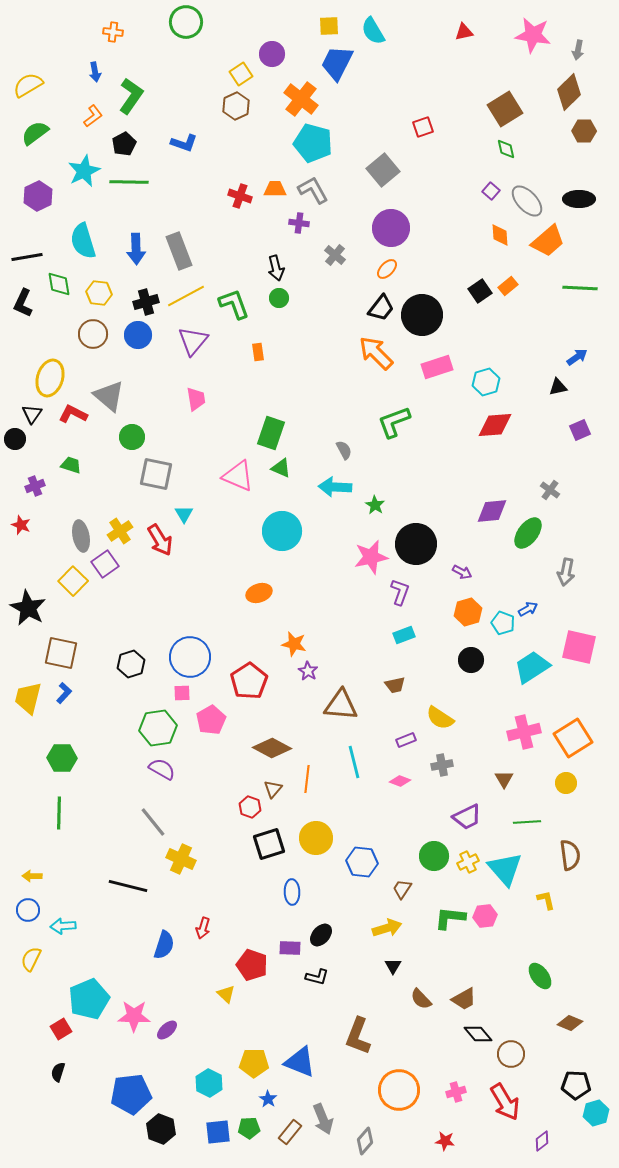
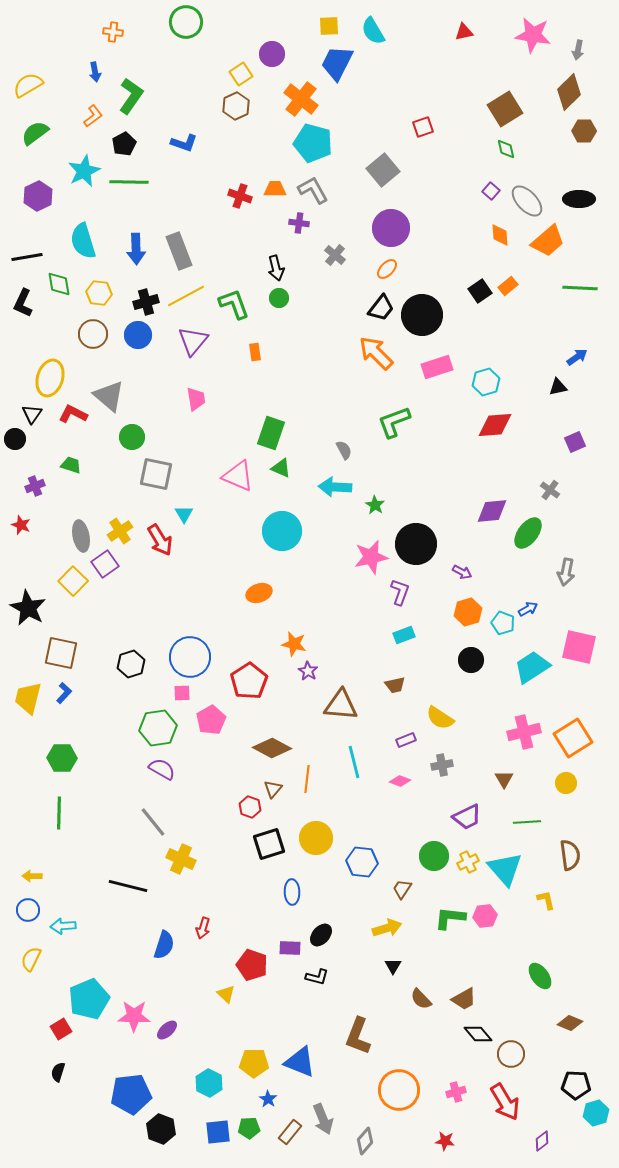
orange rectangle at (258, 352): moved 3 px left
purple square at (580, 430): moved 5 px left, 12 px down
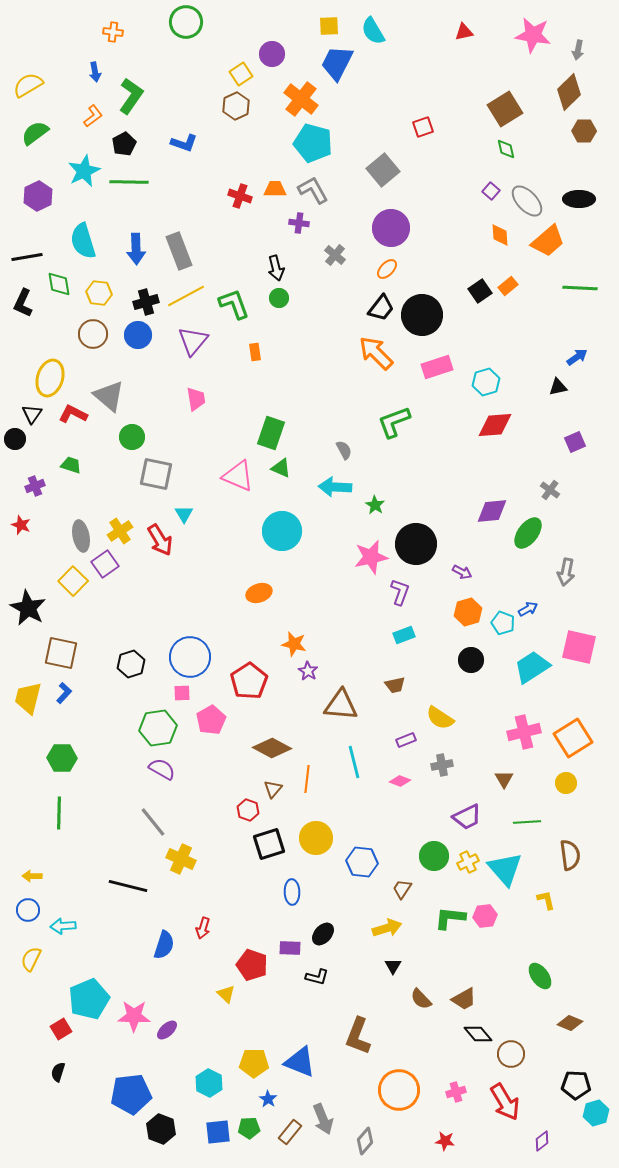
red hexagon at (250, 807): moved 2 px left, 3 px down
black ellipse at (321, 935): moved 2 px right, 1 px up
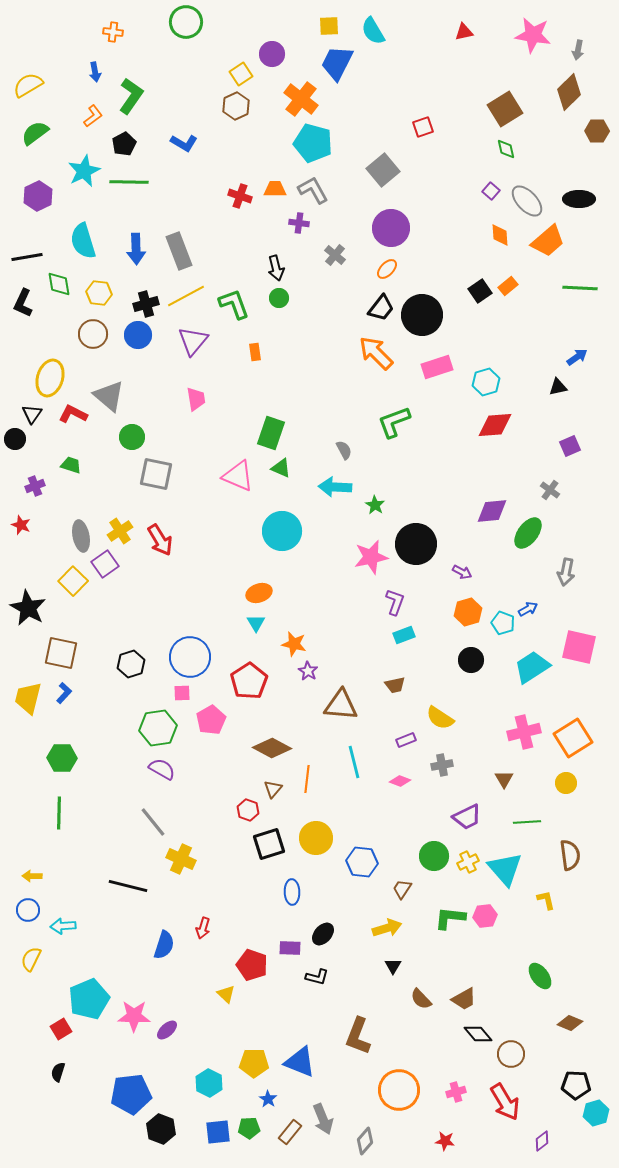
brown hexagon at (584, 131): moved 13 px right
blue L-shape at (184, 143): rotated 12 degrees clockwise
black cross at (146, 302): moved 2 px down
purple square at (575, 442): moved 5 px left, 4 px down
cyan triangle at (184, 514): moved 72 px right, 109 px down
purple L-shape at (400, 592): moved 5 px left, 10 px down
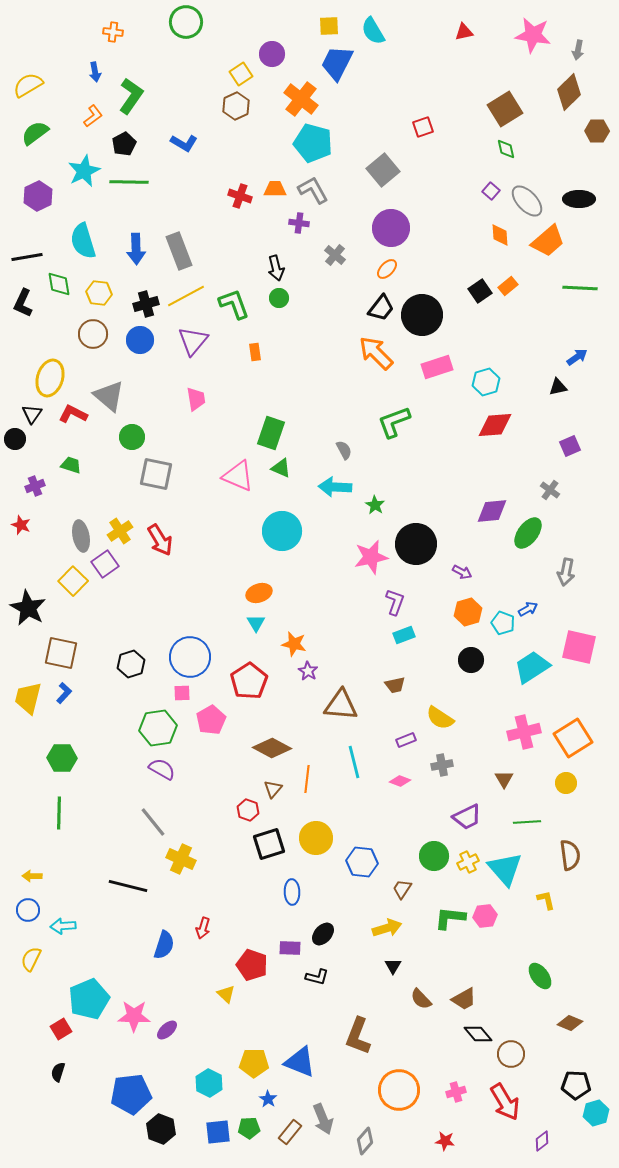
blue circle at (138, 335): moved 2 px right, 5 px down
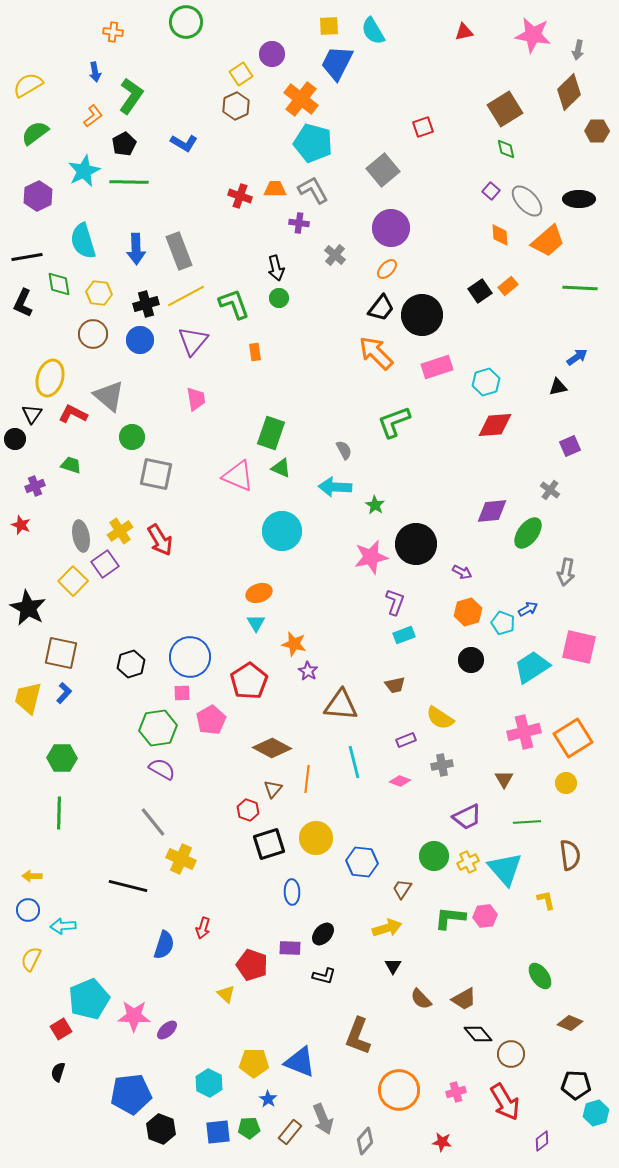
black L-shape at (317, 977): moved 7 px right, 1 px up
red star at (445, 1141): moved 3 px left, 1 px down
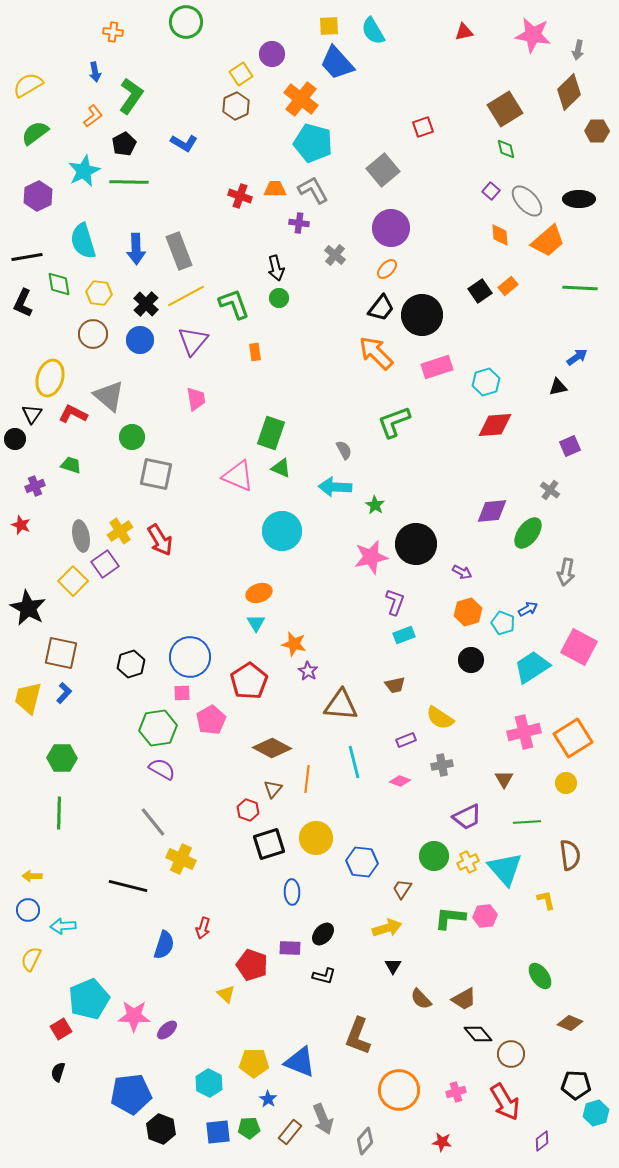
blue trapezoid at (337, 63): rotated 69 degrees counterclockwise
black cross at (146, 304): rotated 30 degrees counterclockwise
pink square at (579, 647): rotated 15 degrees clockwise
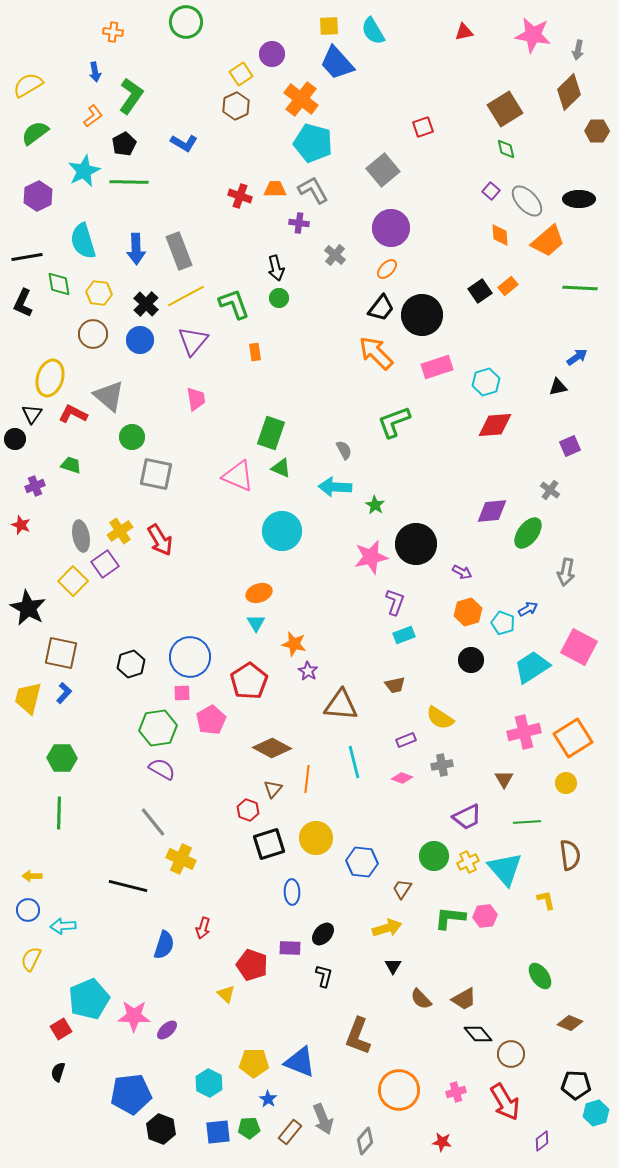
pink diamond at (400, 781): moved 2 px right, 3 px up
black L-shape at (324, 976): rotated 90 degrees counterclockwise
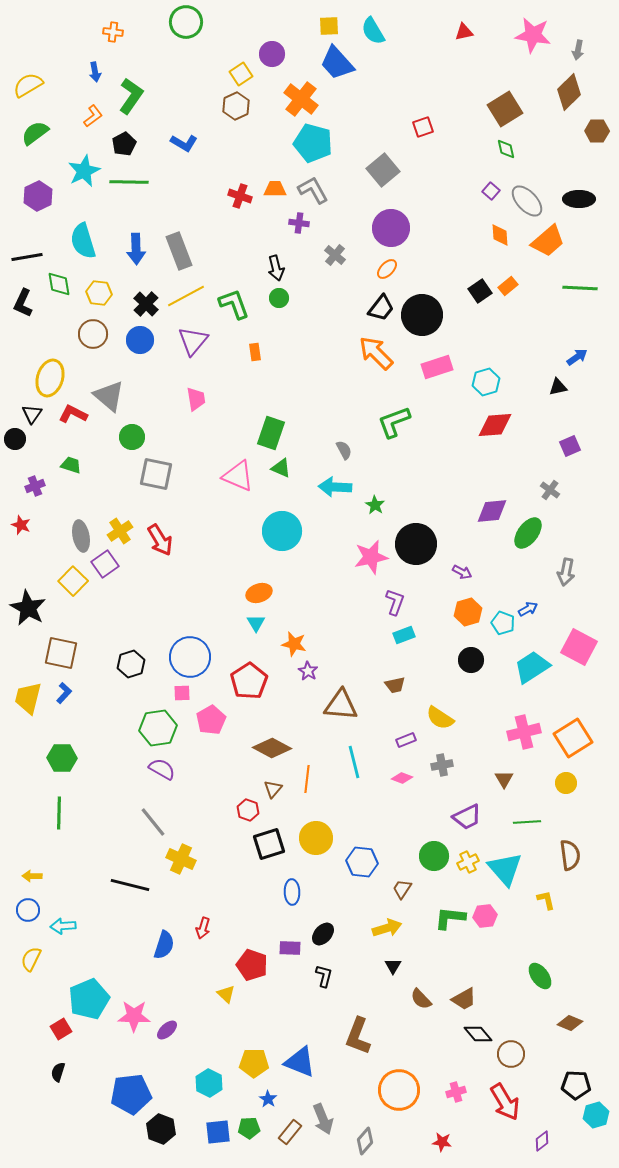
black line at (128, 886): moved 2 px right, 1 px up
cyan hexagon at (596, 1113): moved 2 px down
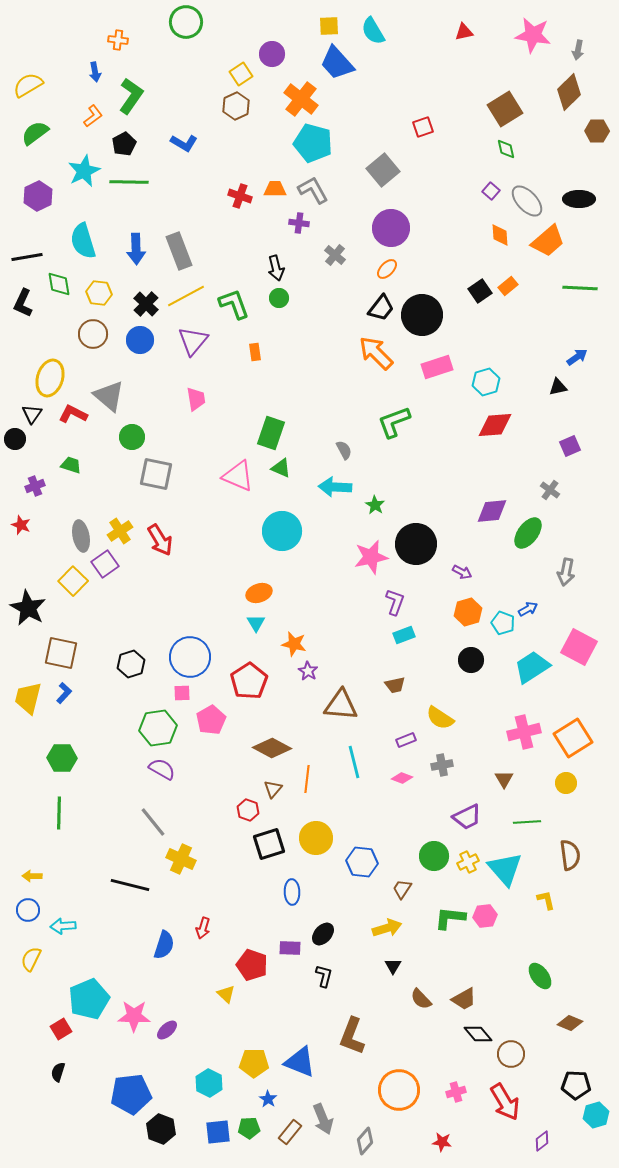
orange cross at (113, 32): moved 5 px right, 8 px down
brown L-shape at (358, 1036): moved 6 px left
